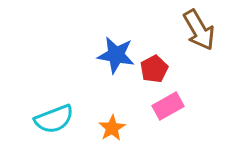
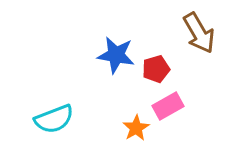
brown arrow: moved 3 px down
red pentagon: moved 2 px right; rotated 12 degrees clockwise
orange star: moved 24 px right
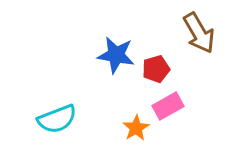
cyan semicircle: moved 3 px right
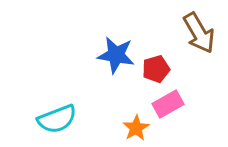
pink rectangle: moved 2 px up
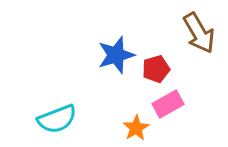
blue star: rotated 27 degrees counterclockwise
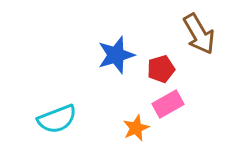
brown arrow: moved 1 px down
red pentagon: moved 5 px right
orange star: rotated 8 degrees clockwise
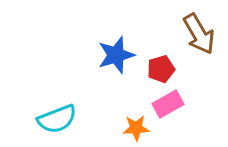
orange star: rotated 20 degrees clockwise
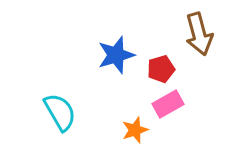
brown arrow: rotated 15 degrees clockwise
cyan semicircle: moved 3 px right, 7 px up; rotated 99 degrees counterclockwise
orange star: moved 1 px left, 2 px down; rotated 16 degrees counterclockwise
